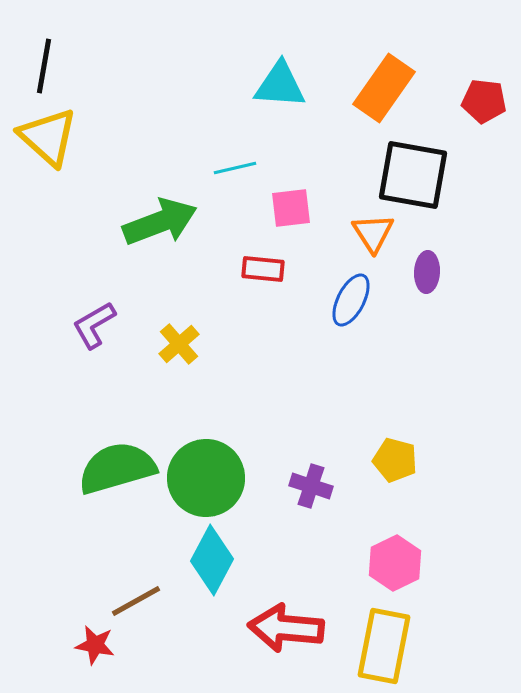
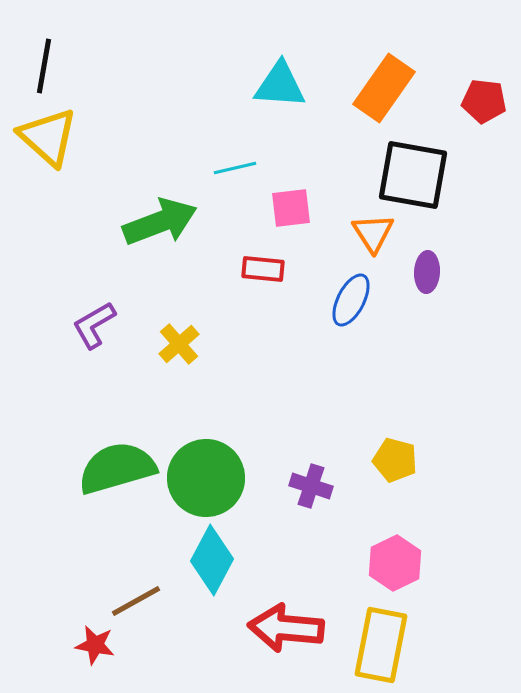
yellow rectangle: moved 3 px left, 1 px up
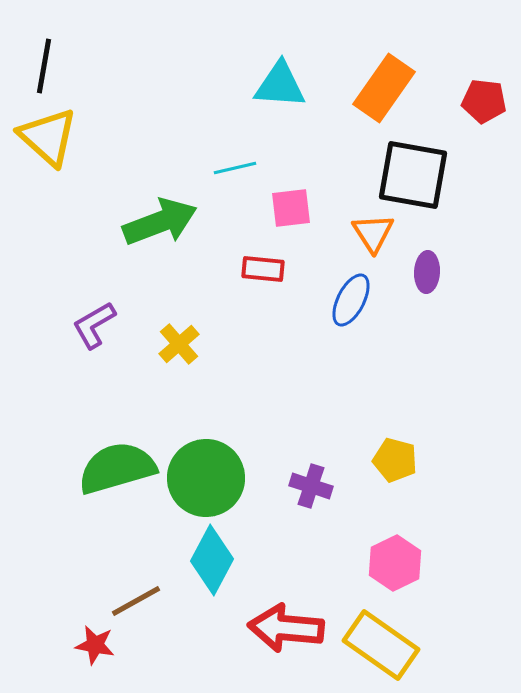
yellow rectangle: rotated 66 degrees counterclockwise
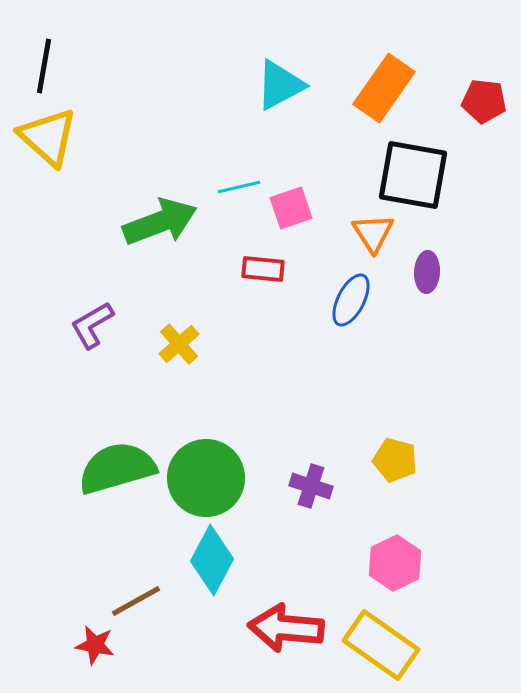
cyan triangle: rotated 32 degrees counterclockwise
cyan line: moved 4 px right, 19 px down
pink square: rotated 12 degrees counterclockwise
purple L-shape: moved 2 px left
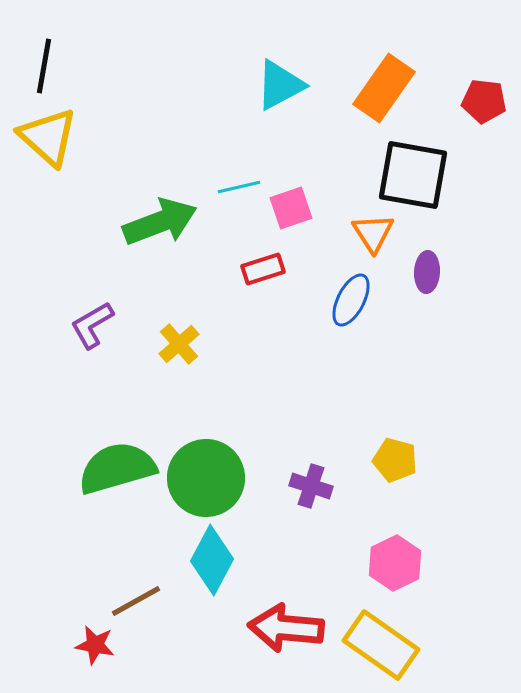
red rectangle: rotated 24 degrees counterclockwise
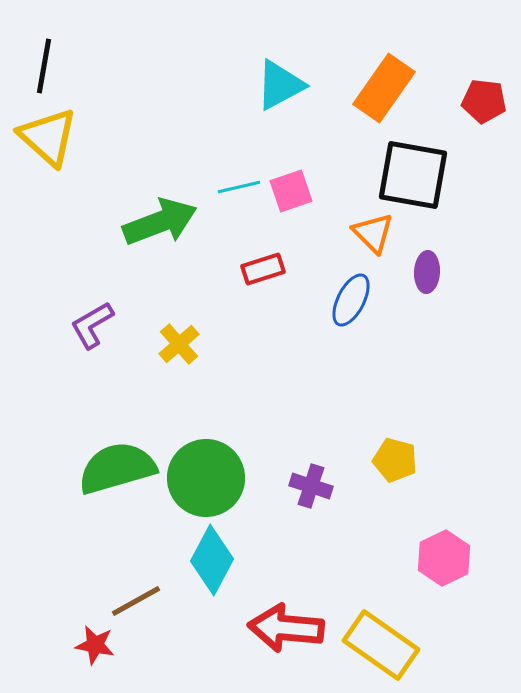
pink square: moved 17 px up
orange triangle: rotated 12 degrees counterclockwise
pink hexagon: moved 49 px right, 5 px up
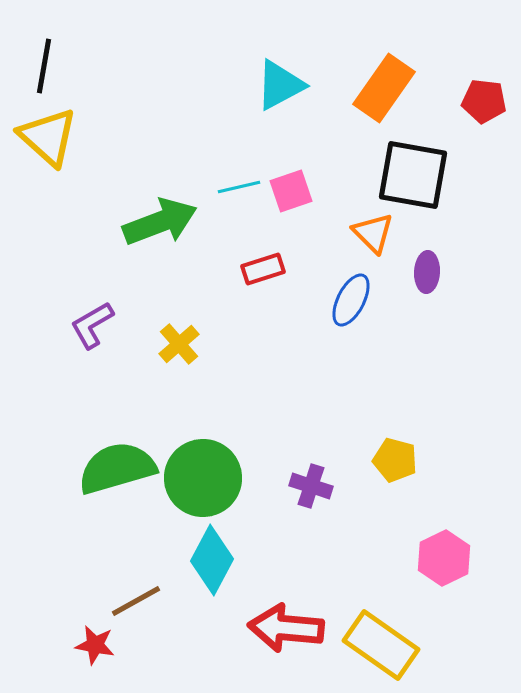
green circle: moved 3 px left
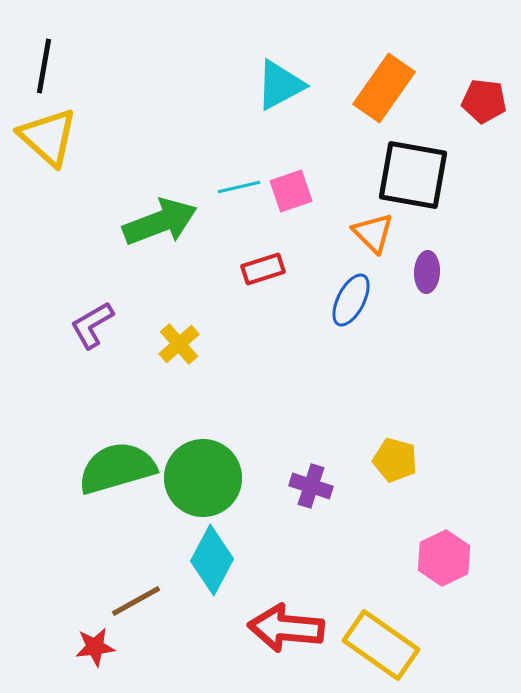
red star: moved 2 px down; rotated 18 degrees counterclockwise
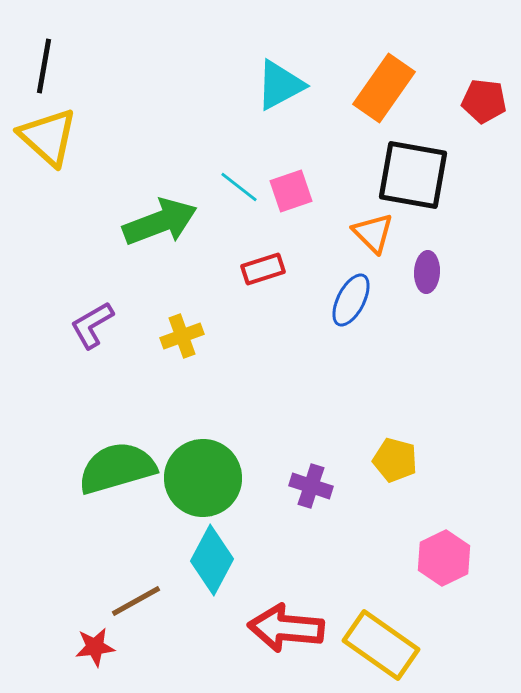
cyan line: rotated 51 degrees clockwise
yellow cross: moved 3 px right, 8 px up; rotated 21 degrees clockwise
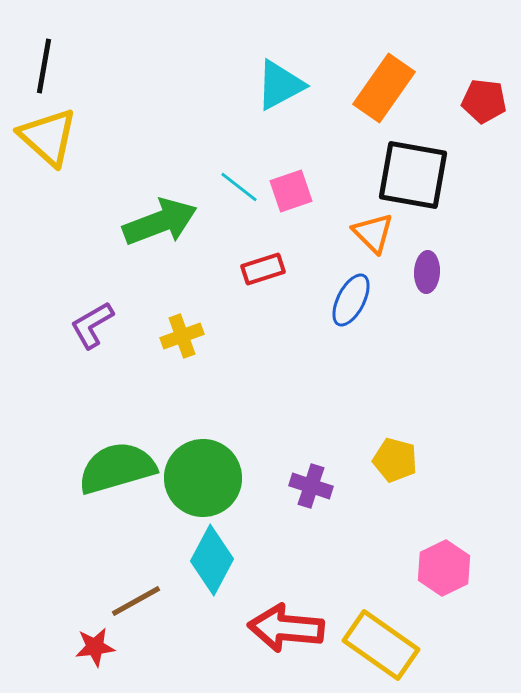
pink hexagon: moved 10 px down
